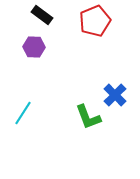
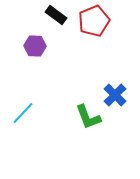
black rectangle: moved 14 px right
red pentagon: moved 1 px left
purple hexagon: moved 1 px right, 1 px up
cyan line: rotated 10 degrees clockwise
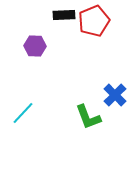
black rectangle: moved 8 px right; rotated 40 degrees counterclockwise
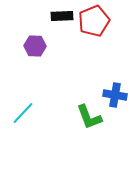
black rectangle: moved 2 px left, 1 px down
blue cross: rotated 35 degrees counterclockwise
green L-shape: moved 1 px right
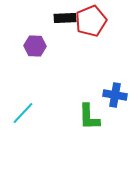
black rectangle: moved 3 px right, 2 px down
red pentagon: moved 3 px left
green L-shape: rotated 20 degrees clockwise
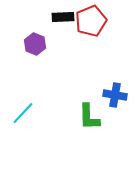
black rectangle: moved 2 px left, 1 px up
purple hexagon: moved 2 px up; rotated 20 degrees clockwise
